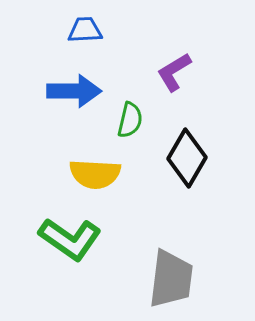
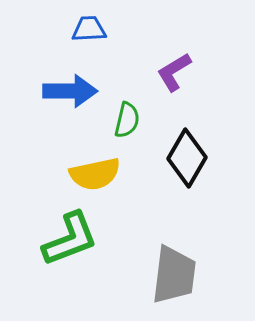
blue trapezoid: moved 4 px right, 1 px up
blue arrow: moved 4 px left
green semicircle: moved 3 px left
yellow semicircle: rotated 15 degrees counterclockwise
green L-shape: rotated 56 degrees counterclockwise
gray trapezoid: moved 3 px right, 4 px up
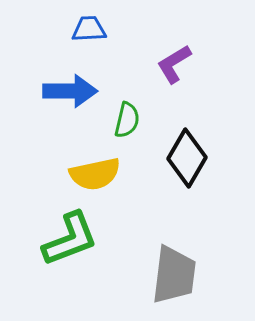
purple L-shape: moved 8 px up
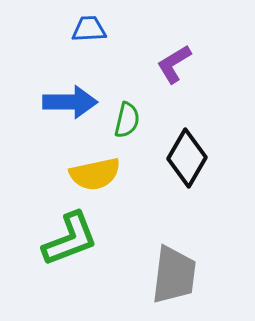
blue arrow: moved 11 px down
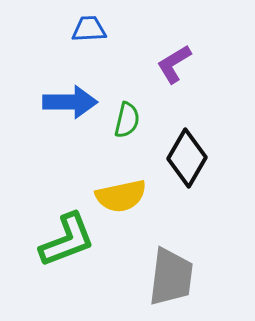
yellow semicircle: moved 26 px right, 22 px down
green L-shape: moved 3 px left, 1 px down
gray trapezoid: moved 3 px left, 2 px down
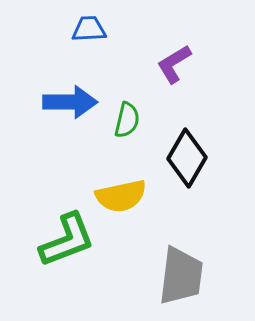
gray trapezoid: moved 10 px right, 1 px up
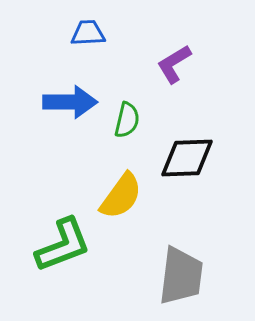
blue trapezoid: moved 1 px left, 4 px down
black diamond: rotated 58 degrees clockwise
yellow semicircle: rotated 42 degrees counterclockwise
green L-shape: moved 4 px left, 5 px down
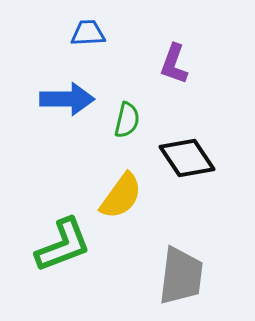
purple L-shape: rotated 39 degrees counterclockwise
blue arrow: moved 3 px left, 3 px up
black diamond: rotated 58 degrees clockwise
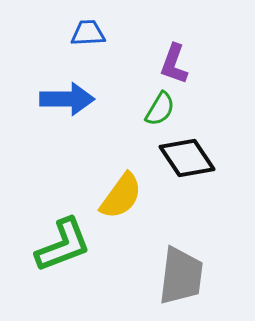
green semicircle: moved 33 px right, 11 px up; rotated 18 degrees clockwise
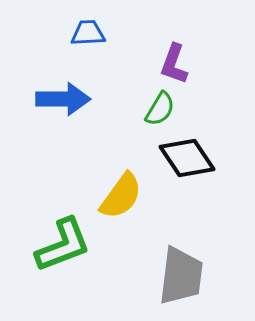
blue arrow: moved 4 px left
